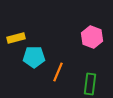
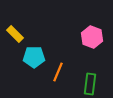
yellow rectangle: moved 1 px left, 4 px up; rotated 60 degrees clockwise
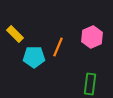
pink hexagon: rotated 15 degrees clockwise
orange line: moved 25 px up
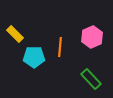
orange line: moved 2 px right; rotated 18 degrees counterclockwise
green rectangle: moved 1 px right, 5 px up; rotated 50 degrees counterclockwise
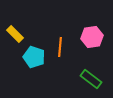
pink hexagon: rotated 15 degrees clockwise
cyan pentagon: rotated 20 degrees clockwise
green rectangle: rotated 10 degrees counterclockwise
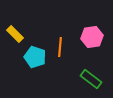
cyan pentagon: moved 1 px right
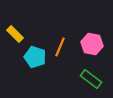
pink hexagon: moved 7 px down; rotated 20 degrees clockwise
orange line: rotated 18 degrees clockwise
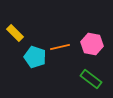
yellow rectangle: moved 1 px up
orange line: rotated 54 degrees clockwise
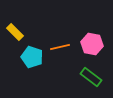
yellow rectangle: moved 1 px up
cyan pentagon: moved 3 px left
green rectangle: moved 2 px up
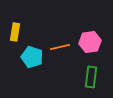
yellow rectangle: rotated 54 degrees clockwise
pink hexagon: moved 2 px left, 2 px up; rotated 20 degrees counterclockwise
green rectangle: rotated 60 degrees clockwise
